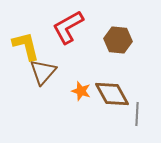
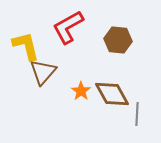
orange star: rotated 18 degrees clockwise
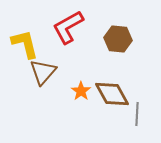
brown hexagon: moved 1 px up
yellow L-shape: moved 1 px left, 2 px up
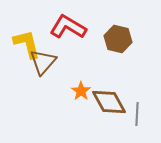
red L-shape: rotated 60 degrees clockwise
brown hexagon: rotated 8 degrees clockwise
yellow L-shape: moved 2 px right
brown triangle: moved 10 px up
brown diamond: moved 3 px left, 8 px down
